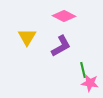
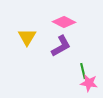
pink diamond: moved 6 px down
green line: moved 1 px down
pink star: moved 1 px left
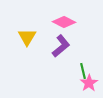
purple L-shape: rotated 10 degrees counterclockwise
pink star: rotated 30 degrees clockwise
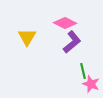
pink diamond: moved 1 px right, 1 px down
purple L-shape: moved 11 px right, 4 px up
pink star: moved 2 px right, 1 px down; rotated 18 degrees counterclockwise
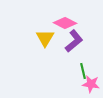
yellow triangle: moved 18 px right, 1 px down
purple L-shape: moved 2 px right, 1 px up
pink star: rotated 12 degrees counterclockwise
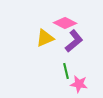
yellow triangle: rotated 36 degrees clockwise
green line: moved 17 px left
pink star: moved 12 px left
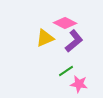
green line: rotated 70 degrees clockwise
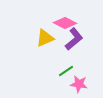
purple L-shape: moved 2 px up
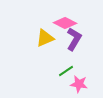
purple L-shape: rotated 20 degrees counterclockwise
